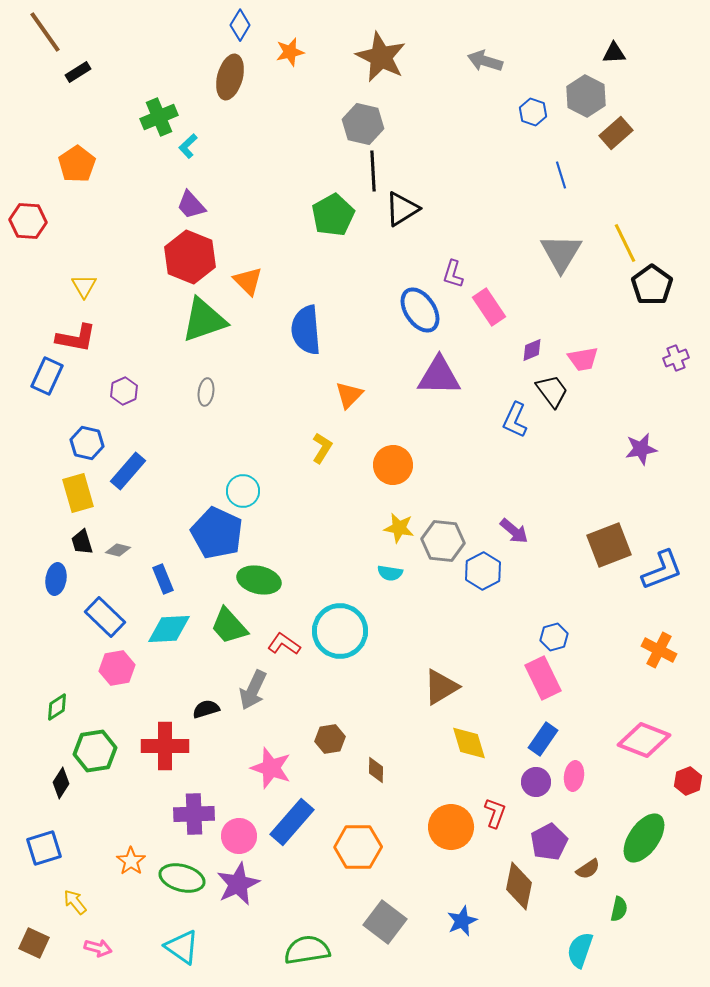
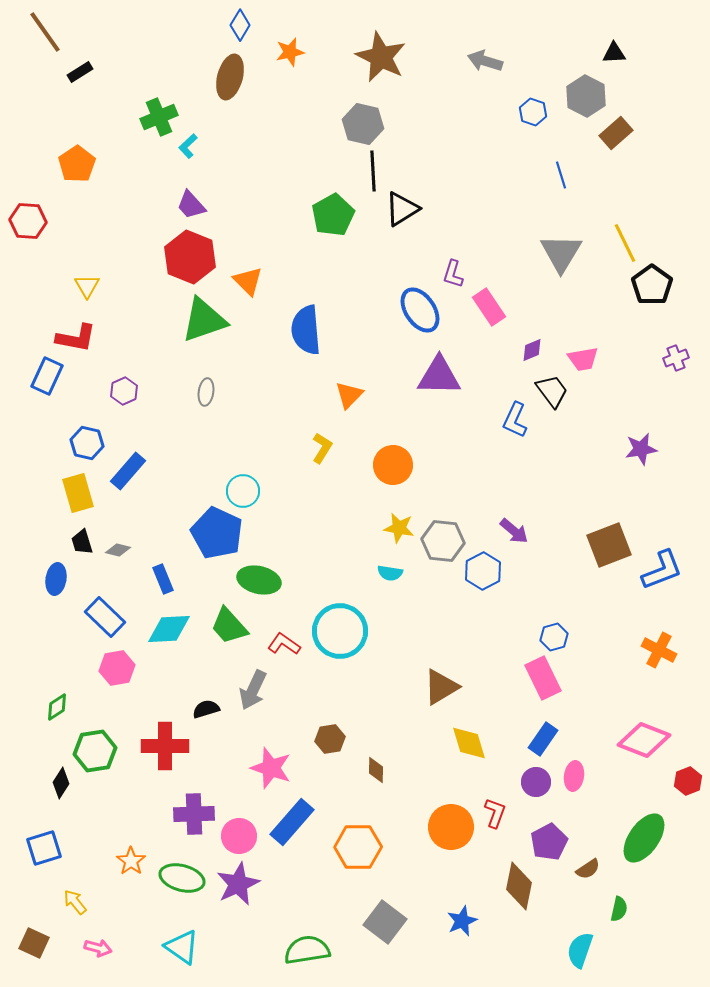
black rectangle at (78, 72): moved 2 px right
yellow triangle at (84, 286): moved 3 px right
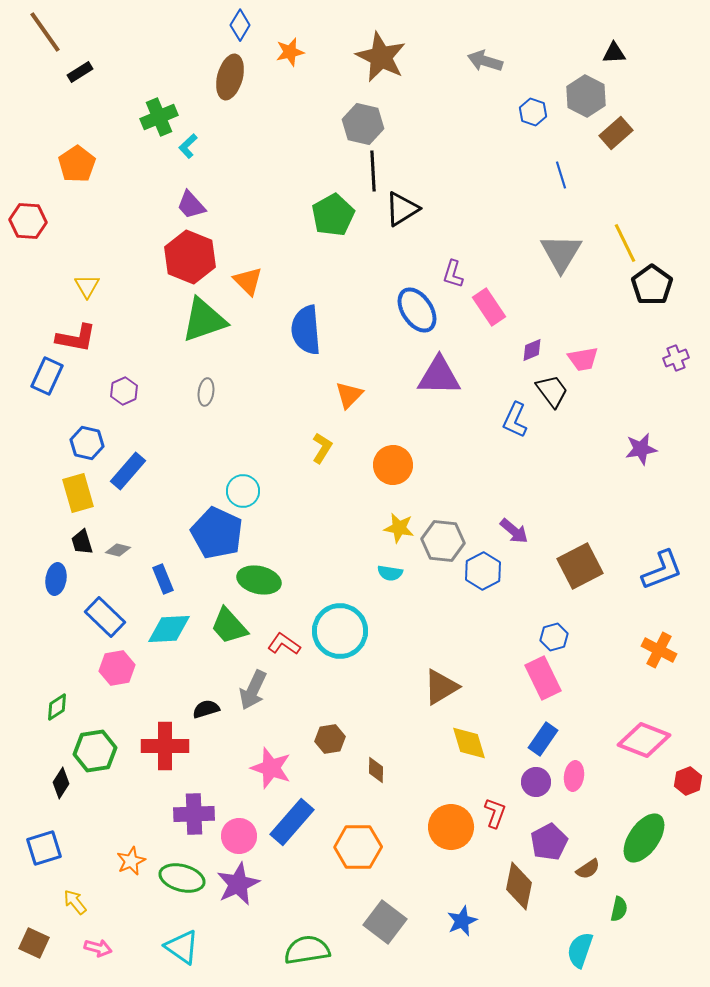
blue ellipse at (420, 310): moved 3 px left
brown square at (609, 545): moved 29 px left, 21 px down; rotated 6 degrees counterclockwise
orange star at (131, 861): rotated 12 degrees clockwise
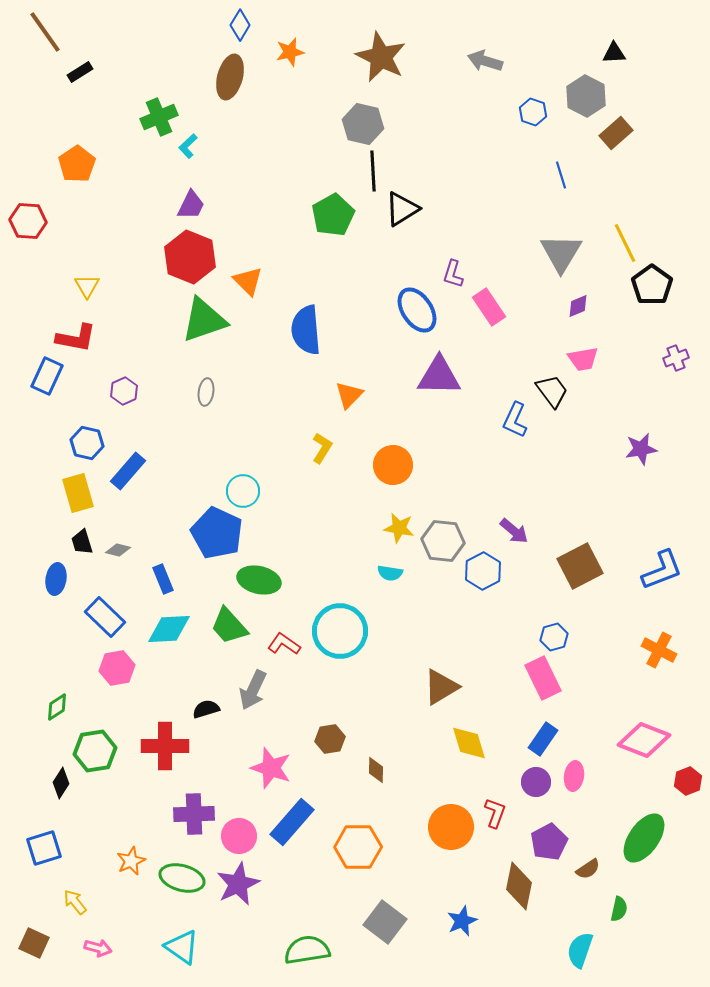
purple trapezoid at (191, 205): rotated 112 degrees counterclockwise
purple diamond at (532, 350): moved 46 px right, 44 px up
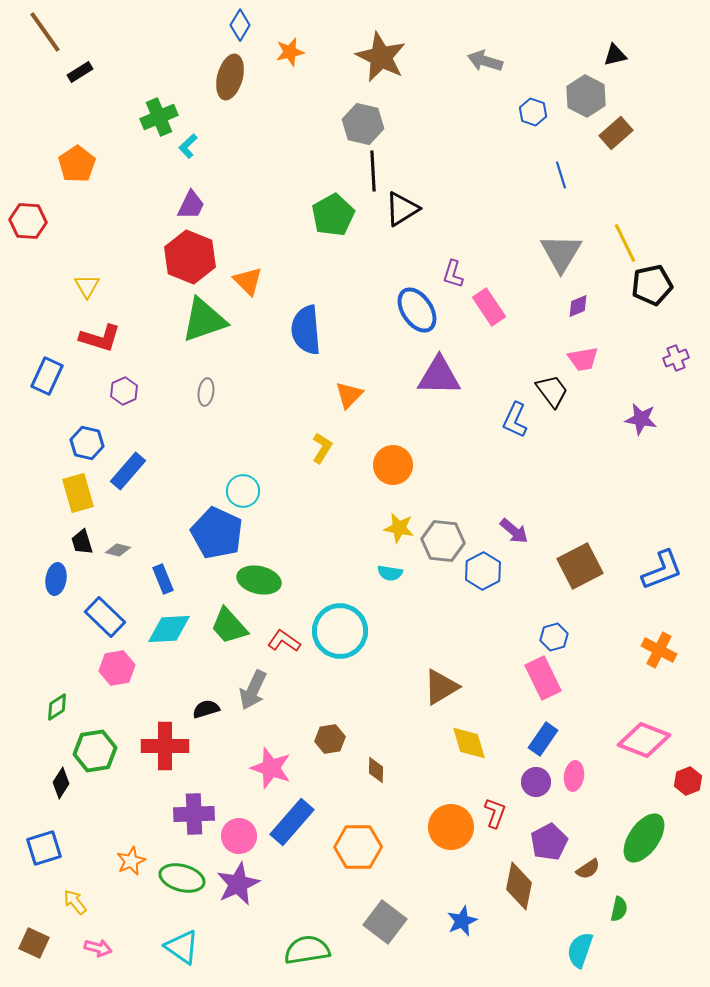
black triangle at (614, 53): moved 1 px right, 2 px down; rotated 10 degrees counterclockwise
black pentagon at (652, 285): rotated 24 degrees clockwise
red L-shape at (76, 338): moved 24 px right; rotated 6 degrees clockwise
purple star at (641, 449): moved 30 px up; rotated 20 degrees clockwise
red L-shape at (284, 644): moved 3 px up
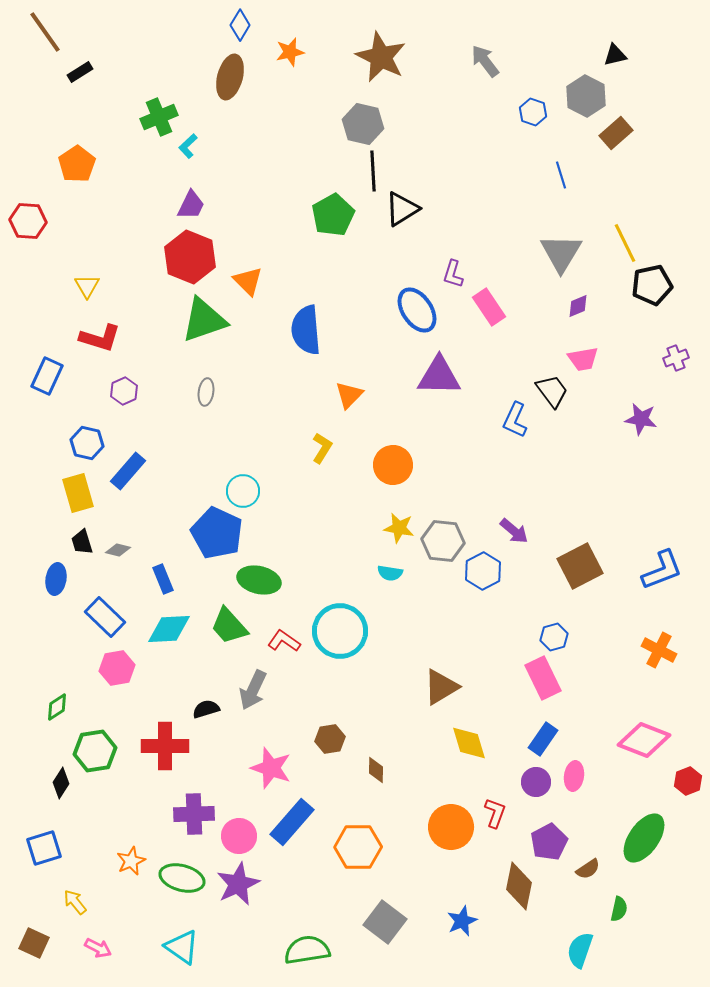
gray arrow at (485, 61): rotated 36 degrees clockwise
pink arrow at (98, 948): rotated 12 degrees clockwise
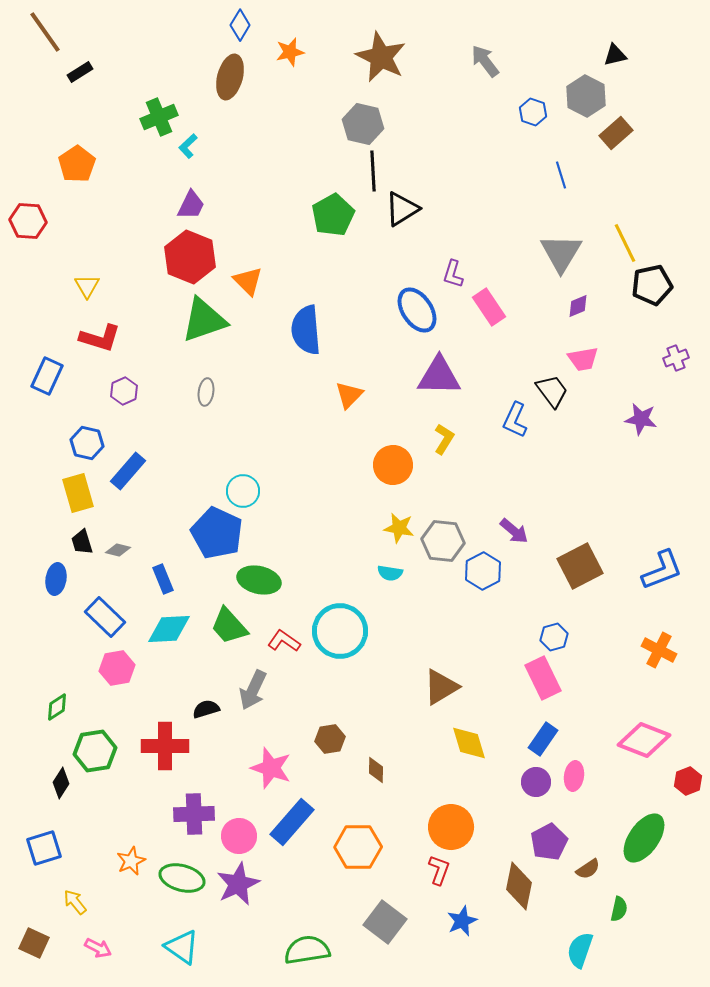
yellow L-shape at (322, 448): moved 122 px right, 9 px up
red L-shape at (495, 813): moved 56 px left, 57 px down
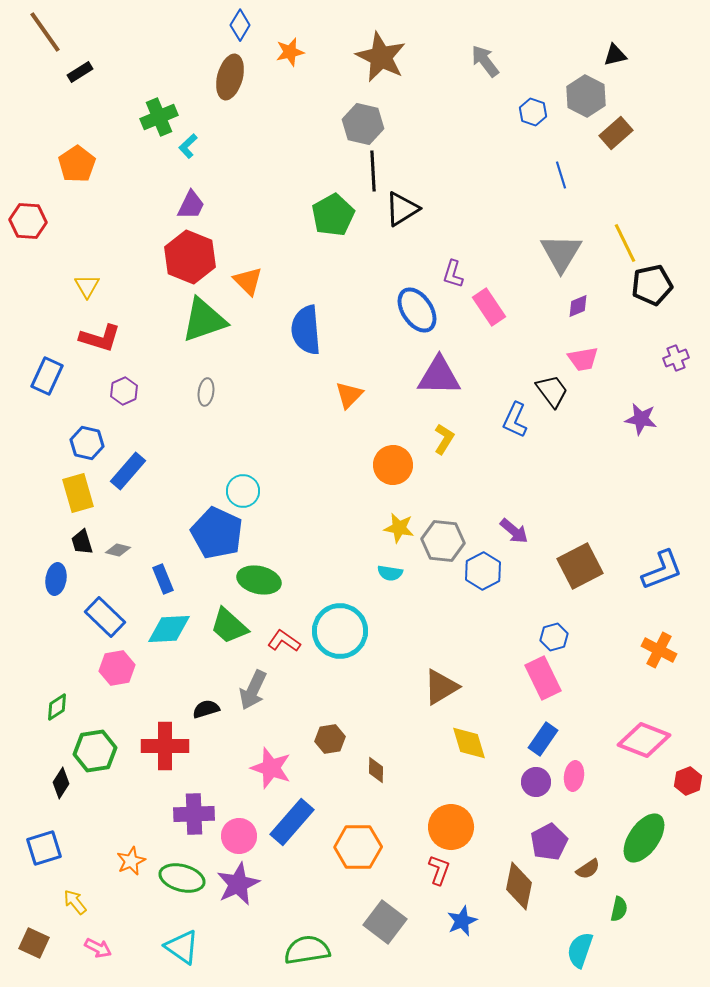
green trapezoid at (229, 626): rotated 6 degrees counterclockwise
